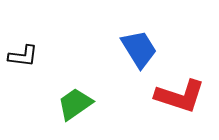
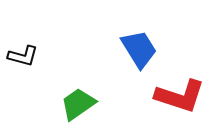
black L-shape: rotated 8 degrees clockwise
green trapezoid: moved 3 px right
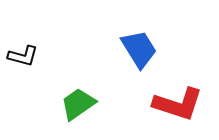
red L-shape: moved 2 px left, 8 px down
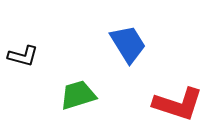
blue trapezoid: moved 11 px left, 5 px up
green trapezoid: moved 9 px up; rotated 18 degrees clockwise
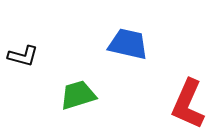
blue trapezoid: rotated 45 degrees counterclockwise
red L-shape: moved 10 px right; rotated 96 degrees clockwise
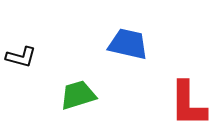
black L-shape: moved 2 px left, 1 px down
red L-shape: rotated 24 degrees counterclockwise
